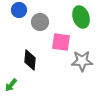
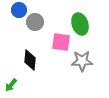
green ellipse: moved 1 px left, 7 px down
gray circle: moved 5 px left
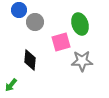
pink square: rotated 24 degrees counterclockwise
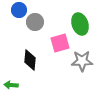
pink square: moved 1 px left, 1 px down
green arrow: rotated 56 degrees clockwise
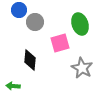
gray star: moved 7 px down; rotated 30 degrees clockwise
green arrow: moved 2 px right, 1 px down
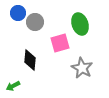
blue circle: moved 1 px left, 3 px down
green arrow: rotated 32 degrees counterclockwise
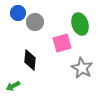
pink square: moved 2 px right
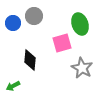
blue circle: moved 5 px left, 10 px down
gray circle: moved 1 px left, 6 px up
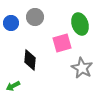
gray circle: moved 1 px right, 1 px down
blue circle: moved 2 px left
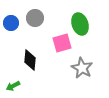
gray circle: moved 1 px down
